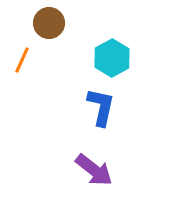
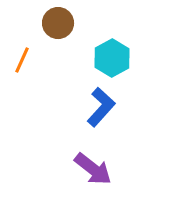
brown circle: moved 9 px right
blue L-shape: rotated 30 degrees clockwise
purple arrow: moved 1 px left, 1 px up
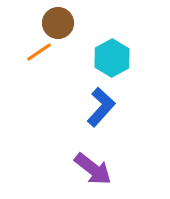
orange line: moved 17 px right, 8 px up; rotated 32 degrees clockwise
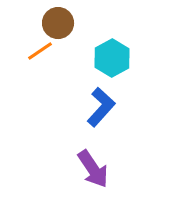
orange line: moved 1 px right, 1 px up
purple arrow: rotated 18 degrees clockwise
